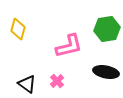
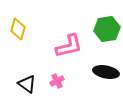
pink cross: rotated 16 degrees clockwise
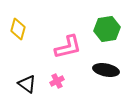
pink L-shape: moved 1 px left, 1 px down
black ellipse: moved 2 px up
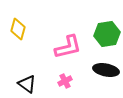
green hexagon: moved 5 px down
pink cross: moved 8 px right
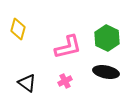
green hexagon: moved 4 px down; rotated 25 degrees counterclockwise
black ellipse: moved 2 px down
black triangle: moved 1 px up
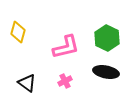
yellow diamond: moved 3 px down
pink L-shape: moved 2 px left
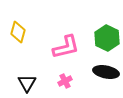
black triangle: rotated 24 degrees clockwise
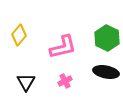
yellow diamond: moved 1 px right, 3 px down; rotated 25 degrees clockwise
pink L-shape: moved 3 px left
black triangle: moved 1 px left, 1 px up
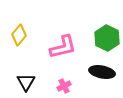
black ellipse: moved 4 px left
pink cross: moved 1 px left, 5 px down
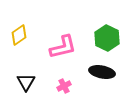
yellow diamond: rotated 15 degrees clockwise
